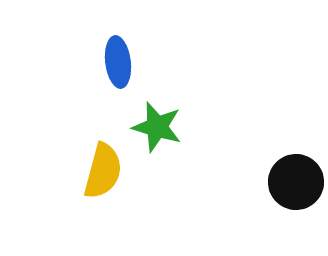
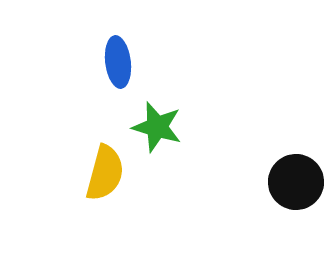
yellow semicircle: moved 2 px right, 2 px down
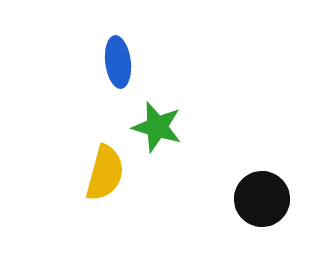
black circle: moved 34 px left, 17 px down
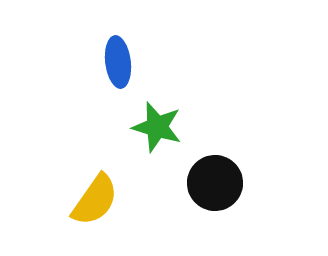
yellow semicircle: moved 10 px left, 27 px down; rotated 20 degrees clockwise
black circle: moved 47 px left, 16 px up
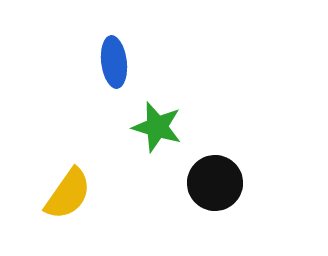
blue ellipse: moved 4 px left
yellow semicircle: moved 27 px left, 6 px up
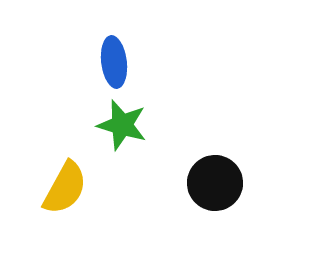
green star: moved 35 px left, 2 px up
yellow semicircle: moved 3 px left, 6 px up; rotated 6 degrees counterclockwise
